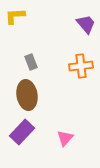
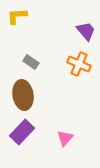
yellow L-shape: moved 2 px right
purple trapezoid: moved 7 px down
gray rectangle: rotated 35 degrees counterclockwise
orange cross: moved 2 px left, 2 px up; rotated 30 degrees clockwise
brown ellipse: moved 4 px left
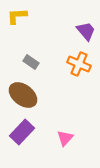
brown ellipse: rotated 44 degrees counterclockwise
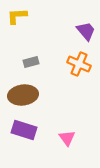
gray rectangle: rotated 49 degrees counterclockwise
brown ellipse: rotated 44 degrees counterclockwise
purple rectangle: moved 2 px right, 2 px up; rotated 65 degrees clockwise
pink triangle: moved 2 px right; rotated 18 degrees counterclockwise
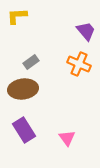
gray rectangle: rotated 21 degrees counterclockwise
brown ellipse: moved 6 px up
purple rectangle: rotated 40 degrees clockwise
